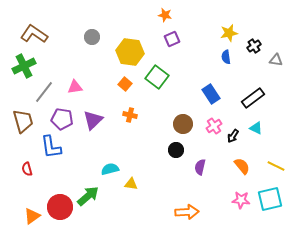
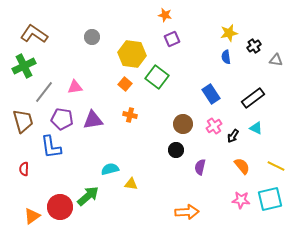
yellow hexagon: moved 2 px right, 2 px down
purple triangle: rotated 35 degrees clockwise
red semicircle: moved 3 px left; rotated 16 degrees clockwise
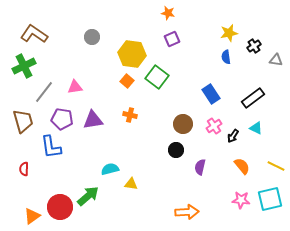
orange star: moved 3 px right, 2 px up
orange square: moved 2 px right, 3 px up
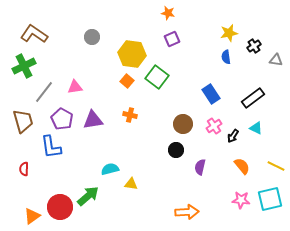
purple pentagon: rotated 20 degrees clockwise
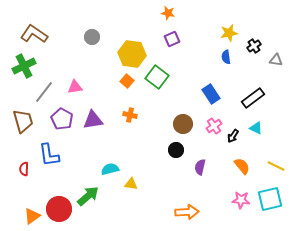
blue L-shape: moved 2 px left, 8 px down
red circle: moved 1 px left, 2 px down
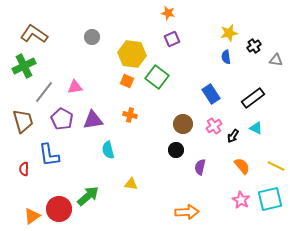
orange square: rotated 16 degrees counterclockwise
cyan semicircle: moved 2 px left, 19 px up; rotated 90 degrees counterclockwise
pink star: rotated 24 degrees clockwise
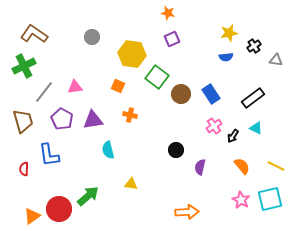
blue semicircle: rotated 88 degrees counterclockwise
orange square: moved 9 px left, 5 px down
brown circle: moved 2 px left, 30 px up
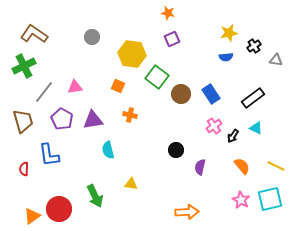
green arrow: moved 7 px right; rotated 105 degrees clockwise
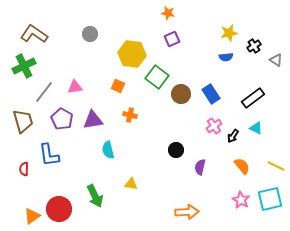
gray circle: moved 2 px left, 3 px up
gray triangle: rotated 24 degrees clockwise
